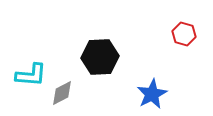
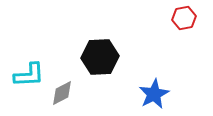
red hexagon: moved 16 px up; rotated 25 degrees counterclockwise
cyan L-shape: moved 2 px left; rotated 8 degrees counterclockwise
blue star: moved 2 px right
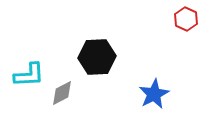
red hexagon: moved 2 px right, 1 px down; rotated 25 degrees counterclockwise
black hexagon: moved 3 px left
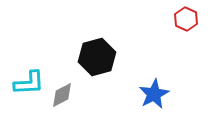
black hexagon: rotated 12 degrees counterclockwise
cyan L-shape: moved 8 px down
gray diamond: moved 2 px down
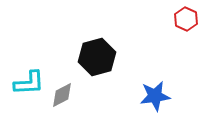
blue star: moved 1 px right, 2 px down; rotated 20 degrees clockwise
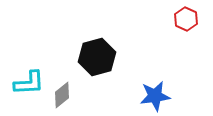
gray diamond: rotated 12 degrees counterclockwise
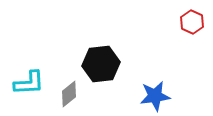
red hexagon: moved 6 px right, 3 px down
black hexagon: moved 4 px right, 7 px down; rotated 9 degrees clockwise
gray diamond: moved 7 px right, 1 px up
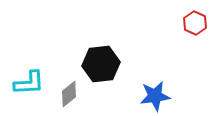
red hexagon: moved 3 px right, 1 px down
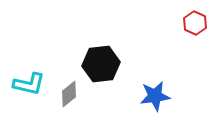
cyan L-shape: moved 1 px down; rotated 16 degrees clockwise
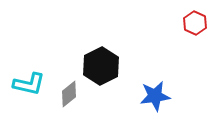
black hexagon: moved 2 px down; rotated 21 degrees counterclockwise
